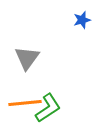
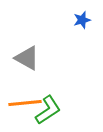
gray triangle: rotated 36 degrees counterclockwise
green L-shape: moved 2 px down
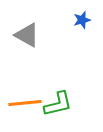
gray triangle: moved 23 px up
green L-shape: moved 10 px right, 6 px up; rotated 20 degrees clockwise
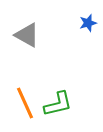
blue star: moved 6 px right, 3 px down
orange line: rotated 72 degrees clockwise
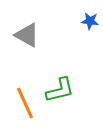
blue star: moved 2 px right, 2 px up; rotated 24 degrees clockwise
green L-shape: moved 2 px right, 14 px up
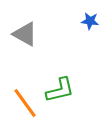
gray triangle: moved 2 px left, 1 px up
orange line: rotated 12 degrees counterclockwise
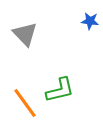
gray triangle: rotated 16 degrees clockwise
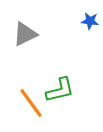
gray triangle: rotated 48 degrees clockwise
orange line: moved 6 px right
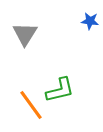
gray triangle: rotated 32 degrees counterclockwise
orange line: moved 2 px down
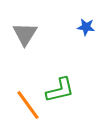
blue star: moved 4 px left, 6 px down
orange line: moved 3 px left
